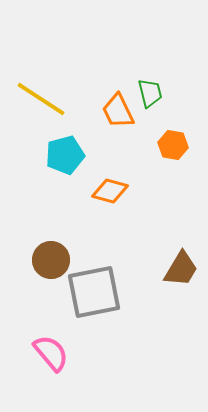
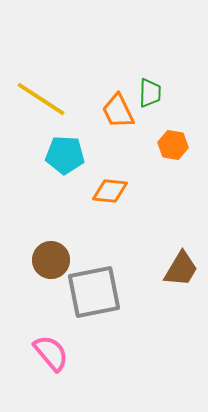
green trapezoid: rotated 16 degrees clockwise
cyan pentagon: rotated 18 degrees clockwise
orange diamond: rotated 9 degrees counterclockwise
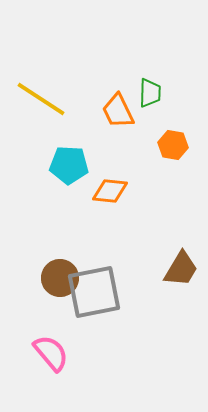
cyan pentagon: moved 4 px right, 10 px down
brown circle: moved 9 px right, 18 px down
